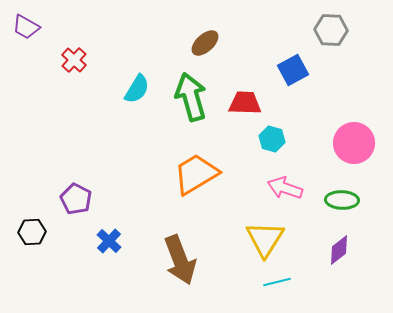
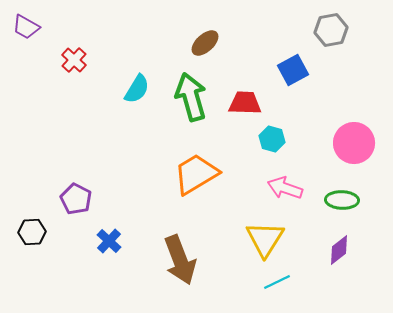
gray hexagon: rotated 12 degrees counterclockwise
cyan line: rotated 12 degrees counterclockwise
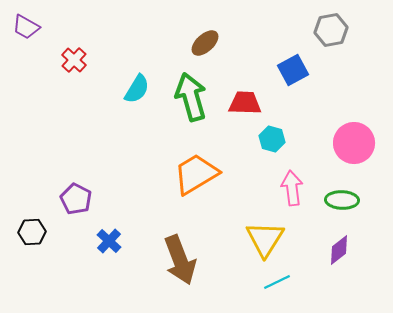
pink arrow: moved 7 px right; rotated 64 degrees clockwise
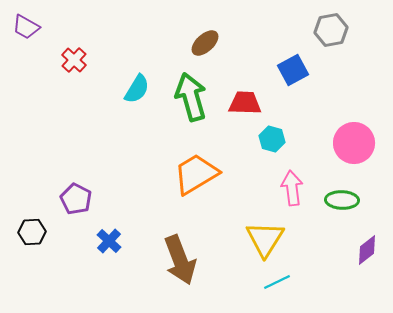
purple diamond: moved 28 px right
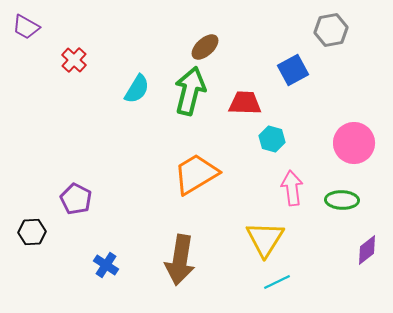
brown ellipse: moved 4 px down
green arrow: moved 1 px left, 6 px up; rotated 30 degrees clockwise
blue cross: moved 3 px left, 24 px down; rotated 10 degrees counterclockwise
brown arrow: rotated 30 degrees clockwise
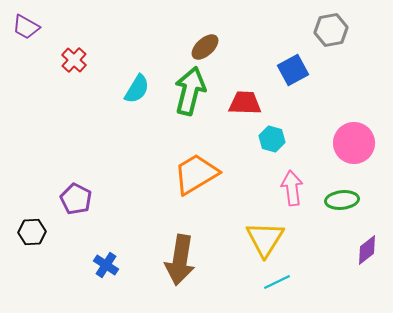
green ellipse: rotated 8 degrees counterclockwise
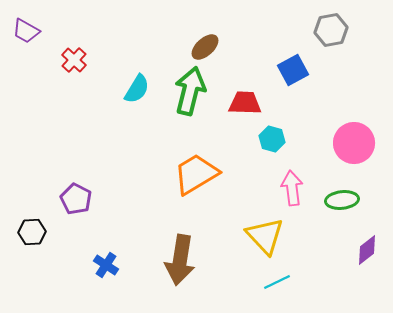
purple trapezoid: moved 4 px down
yellow triangle: moved 3 px up; rotated 15 degrees counterclockwise
